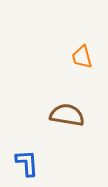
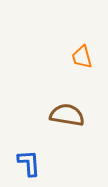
blue L-shape: moved 2 px right
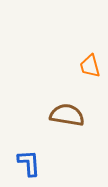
orange trapezoid: moved 8 px right, 9 px down
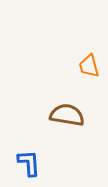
orange trapezoid: moved 1 px left
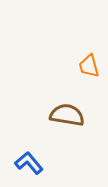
blue L-shape: rotated 36 degrees counterclockwise
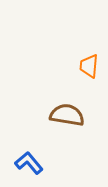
orange trapezoid: rotated 20 degrees clockwise
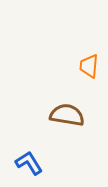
blue L-shape: rotated 8 degrees clockwise
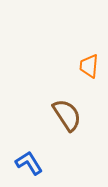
brown semicircle: rotated 48 degrees clockwise
